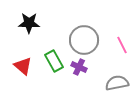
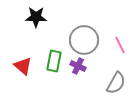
black star: moved 7 px right, 6 px up
pink line: moved 2 px left
green rectangle: rotated 40 degrees clockwise
purple cross: moved 1 px left, 1 px up
gray semicircle: moved 1 px left; rotated 130 degrees clockwise
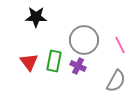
red triangle: moved 6 px right, 4 px up; rotated 12 degrees clockwise
gray semicircle: moved 2 px up
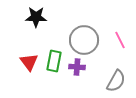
pink line: moved 5 px up
purple cross: moved 1 px left, 1 px down; rotated 21 degrees counterclockwise
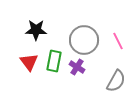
black star: moved 13 px down
pink line: moved 2 px left, 1 px down
purple cross: rotated 28 degrees clockwise
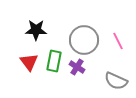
gray semicircle: rotated 85 degrees clockwise
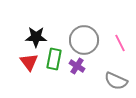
black star: moved 7 px down
pink line: moved 2 px right, 2 px down
green rectangle: moved 2 px up
purple cross: moved 1 px up
